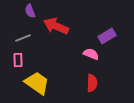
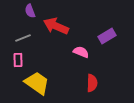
pink semicircle: moved 10 px left, 2 px up
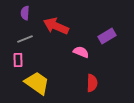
purple semicircle: moved 5 px left, 2 px down; rotated 24 degrees clockwise
gray line: moved 2 px right, 1 px down
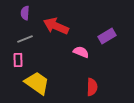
red semicircle: moved 4 px down
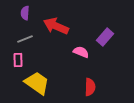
purple rectangle: moved 2 px left, 1 px down; rotated 18 degrees counterclockwise
red semicircle: moved 2 px left
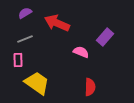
purple semicircle: rotated 56 degrees clockwise
red arrow: moved 1 px right, 3 px up
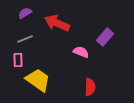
yellow trapezoid: moved 1 px right, 3 px up
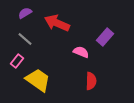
gray line: rotated 63 degrees clockwise
pink rectangle: moved 1 px left, 1 px down; rotated 40 degrees clockwise
red semicircle: moved 1 px right, 6 px up
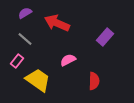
pink semicircle: moved 13 px left, 8 px down; rotated 49 degrees counterclockwise
red semicircle: moved 3 px right
